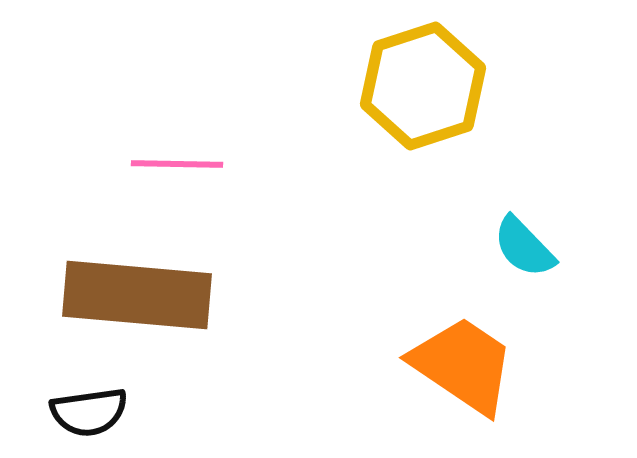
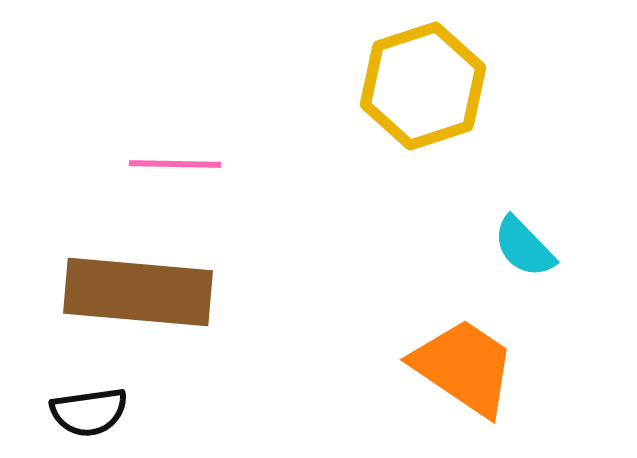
pink line: moved 2 px left
brown rectangle: moved 1 px right, 3 px up
orange trapezoid: moved 1 px right, 2 px down
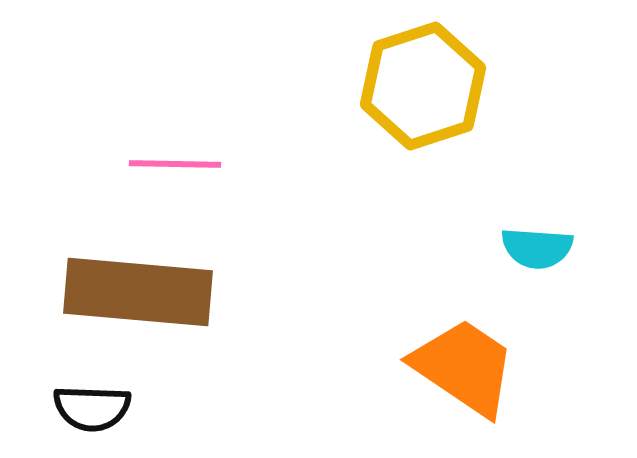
cyan semicircle: moved 13 px right, 1 px down; rotated 42 degrees counterclockwise
black semicircle: moved 3 px right, 4 px up; rotated 10 degrees clockwise
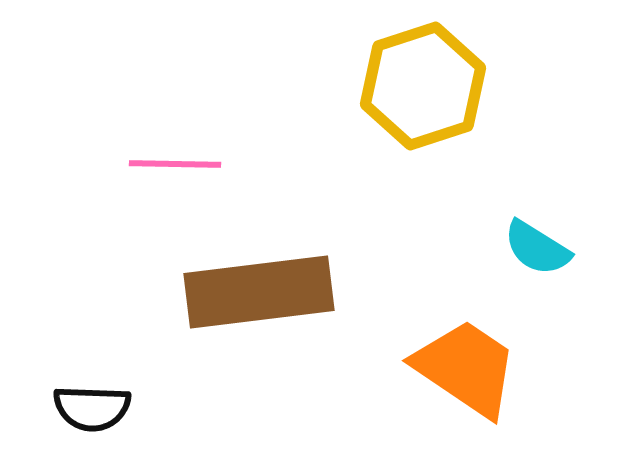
cyan semicircle: rotated 28 degrees clockwise
brown rectangle: moved 121 px right; rotated 12 degrees counterclockwise
orange trapezoid: moved 2 px right, 1 px down
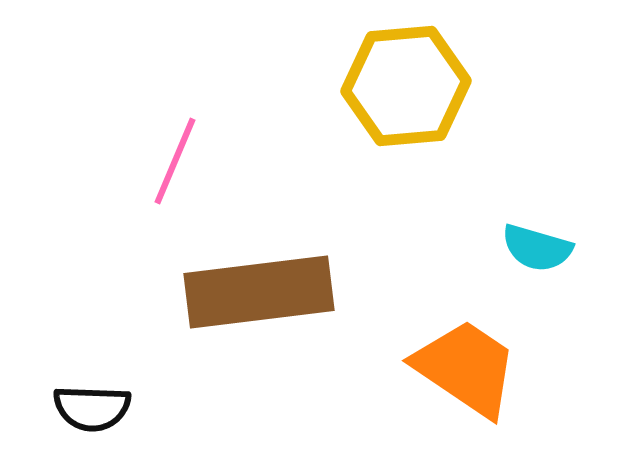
yellow hexagon: moved 17 px left; rotated 13 degrees clockwise
pink line: moved 3 px up; rotated 68 degrees counterclockwise
cyan semicircle: rotated 16 degrees counterclockwise
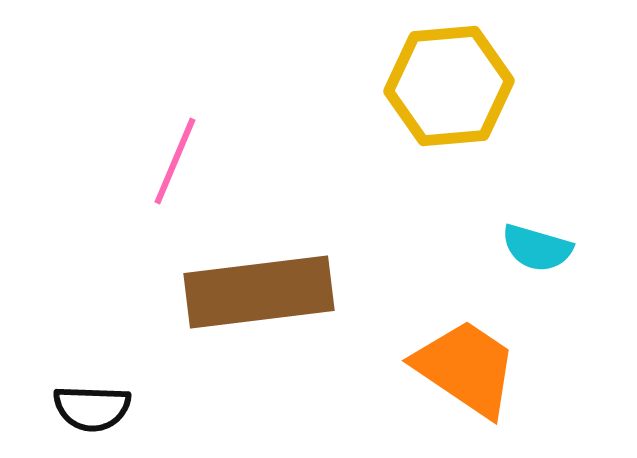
yellow hexagon: moved 43 px right
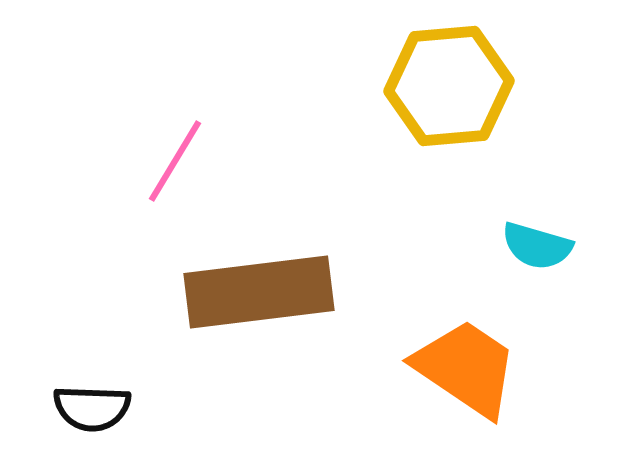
pink line: rotated 8 degrees clockwise
cyan semicircle: moved 2 px up
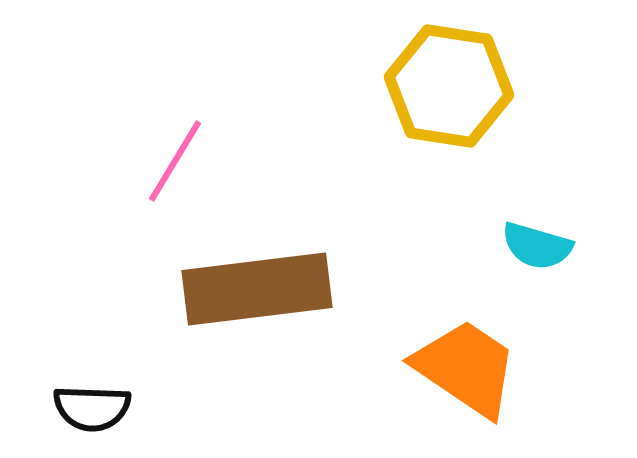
yellow hexagon: rotated 14 degrees clockwise
brown rectangle: moved 2 px left, 3 px up
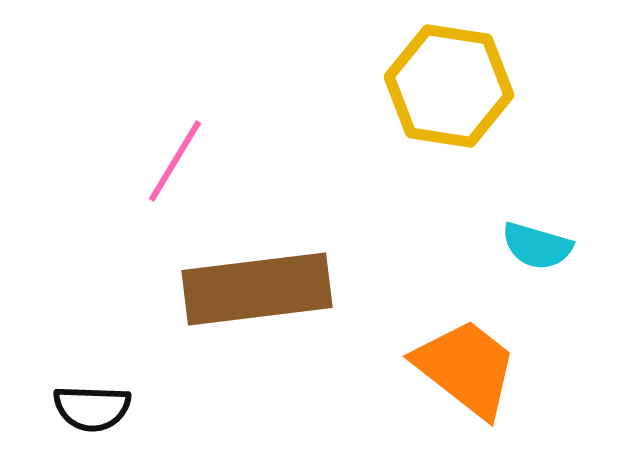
orange trapezoid: rotated 4 degrees clockwise
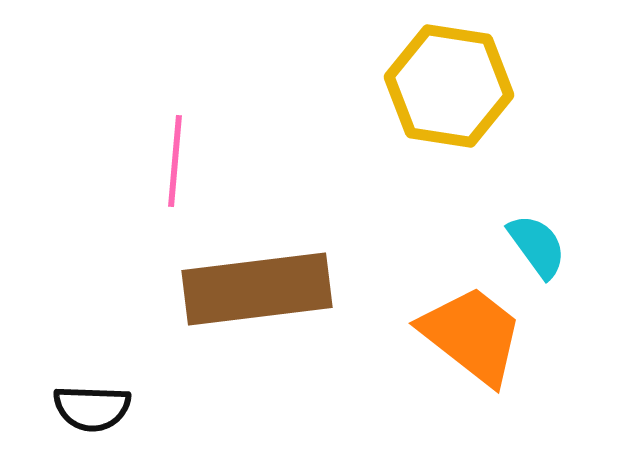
pink line: rotated 26 degrees counterclockwise
cyan semicircle: rotated 142 degrees counterclockwise
orange trapezoid: moved 6 px right, 33 px up
